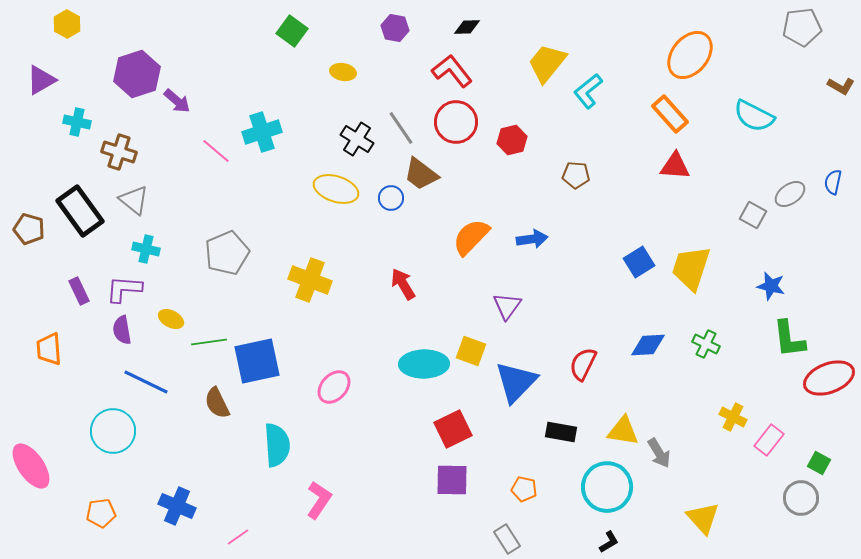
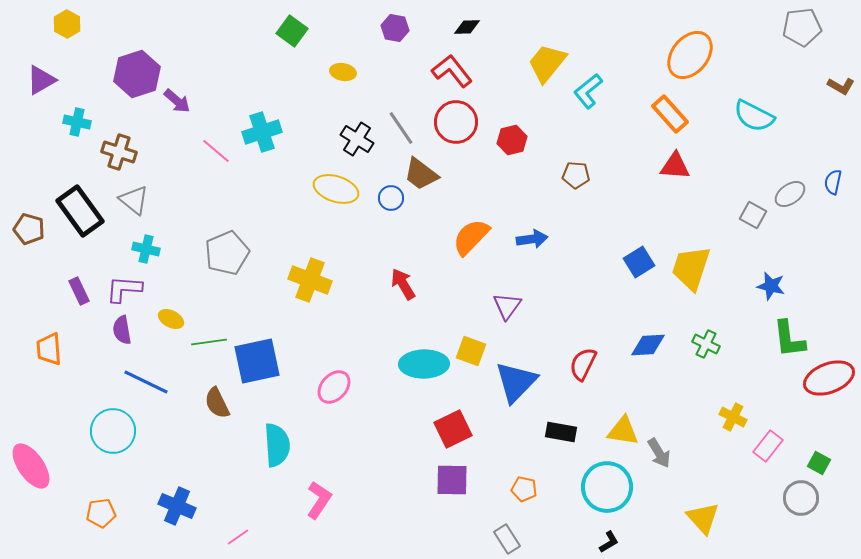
pink rectangle at (769, 440): moved 1 px left, 6 px down
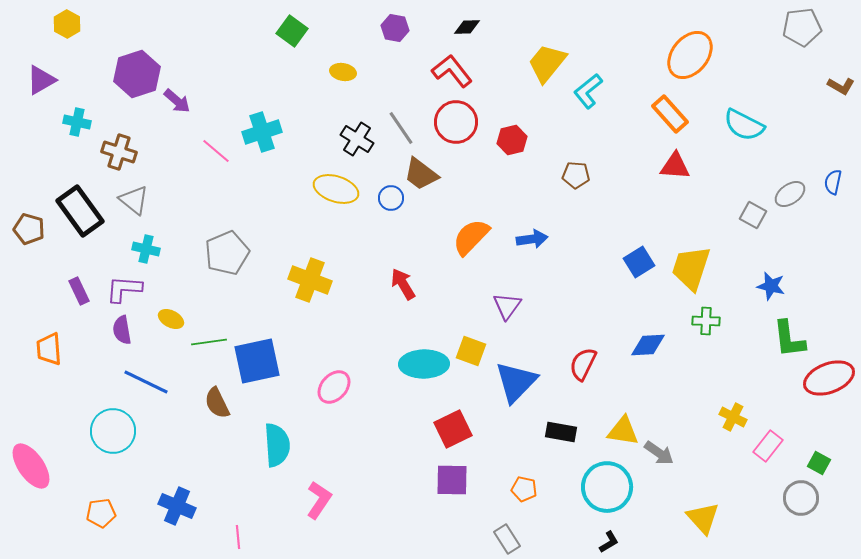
cyan semicircle at (754, 116): moved 10 px left, 9 px down
green cross at (706, 344): moved 23 px up; rotated 24 degrees counterclockwise
gray arrow at (659, 453): rotated 24 degrees counterclockwise
pink line at (238, 537): rotated 60 degrees counterclockwise
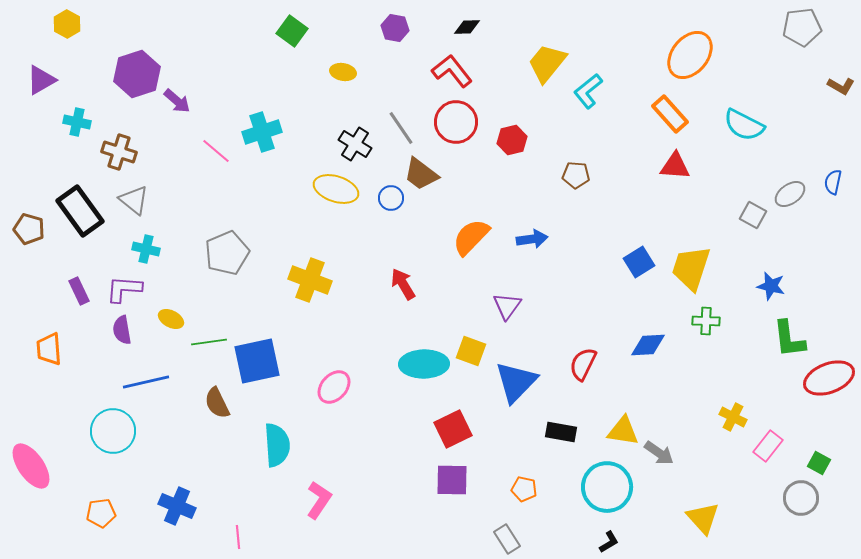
black cross at (357, 139): moved 2 px left, 5 px down
blue line at (146, 382): rotated 39 degrees counterclockwise
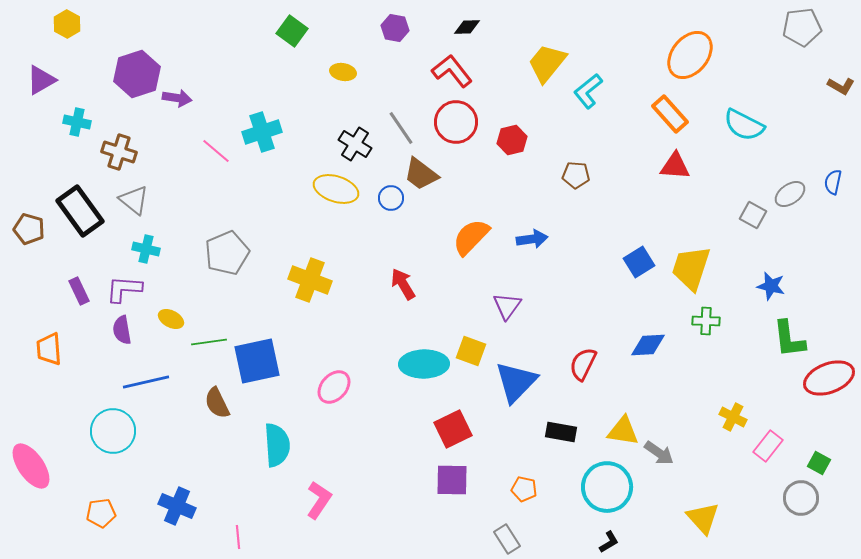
purple arrow at (177, 101): moved 3 px up; rotated 32 degrees counterclockwise
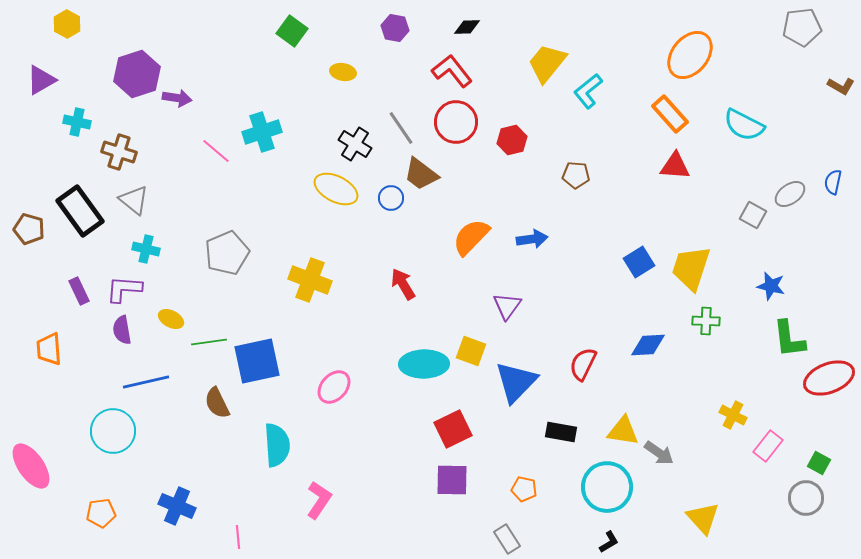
yellow ellipse at (336, 189): rotated 9 degrees clockwise
yellow cross at (733, 417): moved 2 px up
gray circle at (801, 498): moved 5 px right
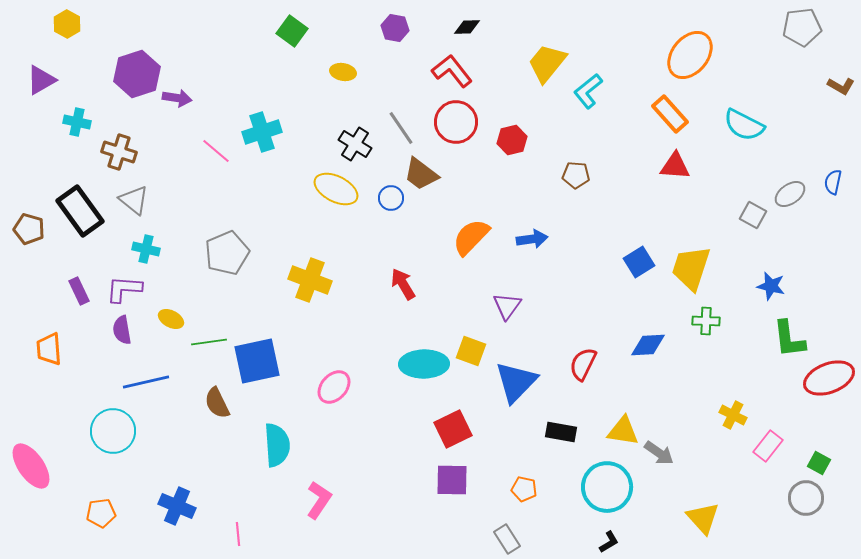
pink line at (238, 537): moved 3 px up
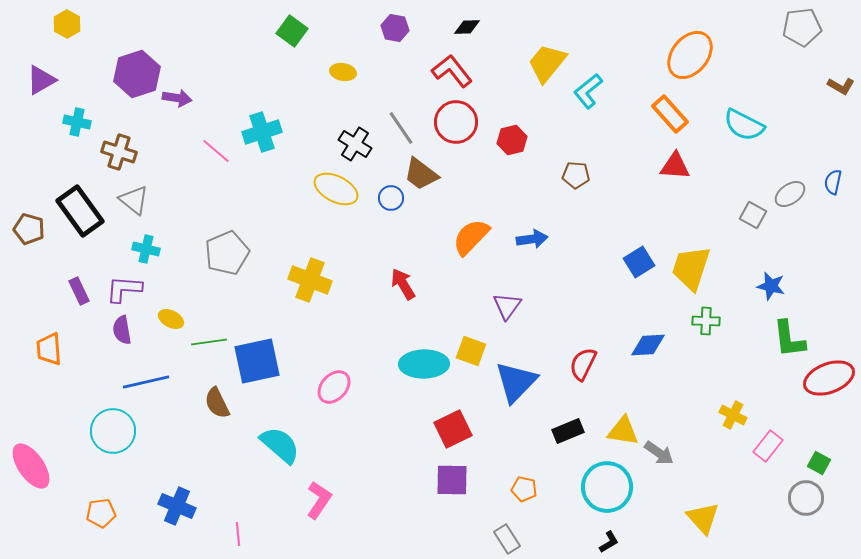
black rectangle at (561, 432): moved 7 px right, 1 px up; rotated 32 degrees counterclockwise
cyan semicircle at (277, 445): moved 3 px right; rotated 45 degrees counterclockwise
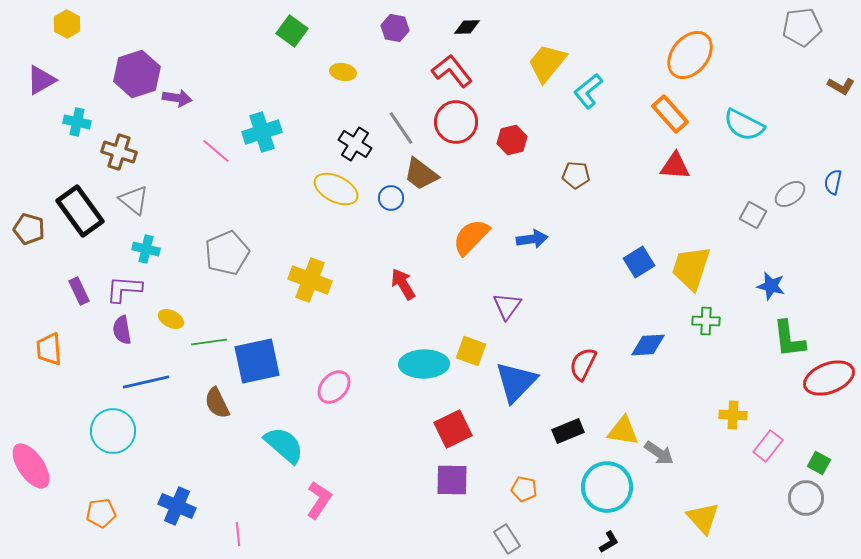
yellow cross at (733, 415): rotated 24 degrees counterclockwise
cyan semicircle at (280, 445): moved 4 px right
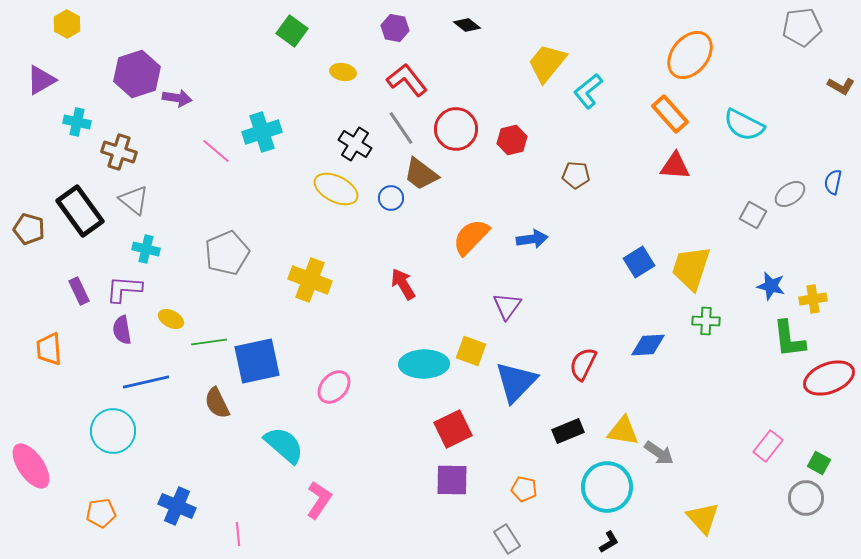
black diamond at (467, 27): moved 2 px up; rotated 40 degrees clockwise
red L-shape at (452, 71): moved 45 px left, 9 px down
red circle at (456, 122): moved 7 px down
yellow cross at (733, 415): moved 80 px right, 116 px up; rotated 12 degrees counterclockwise
